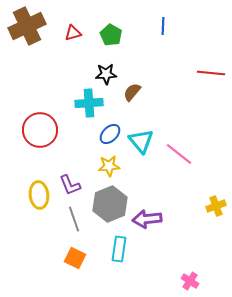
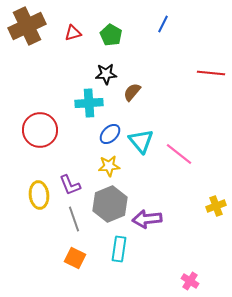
blue line: moved 2 px up; rotated 24 degrees clockwise
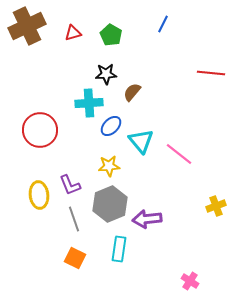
blue ellipse: moved 1 px right, 8 px up
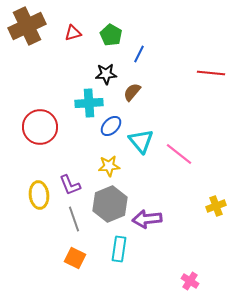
blue line: moved 24 px left, 30 px down
red circle: moved 3 px up
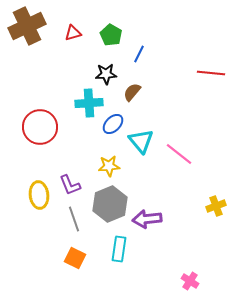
blue ellipse: moved 2 px right, 2 px up
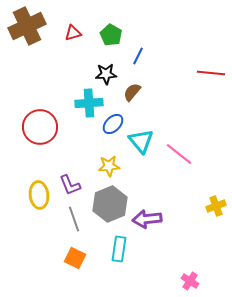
blue line: moved 1 px left, 2 px down
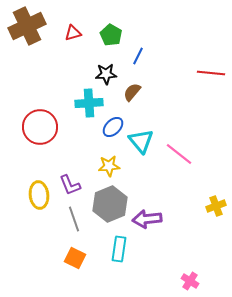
blue ellipse: moved 3 px down
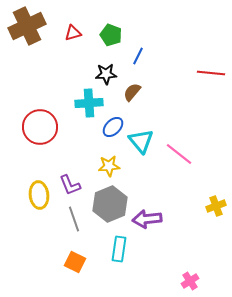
green pentagon: rotated 10 degrees counterclockwise
orange square: moved 4 px down
pink cross: rotated 24 degrees clockwise
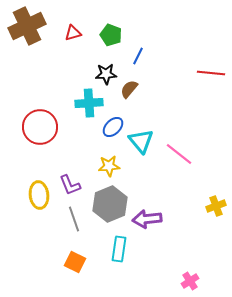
brown semicircle: moved 3 px left, 3 px up
